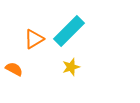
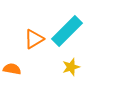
cyan rectangle: moved 2 px left
orange semicircle: moved 2 px left; rotated 18 degrees counterclockwise
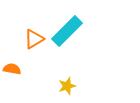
yellow star: moved 4 px left, 19 px down
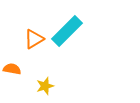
yellow star: moved 22 px left
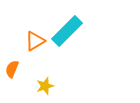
orange triangle: moved 1 px right, 2 px down
orange semicircle: rotated 78 degrees counterclockwise
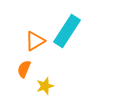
cyan rectangle: rotated 12 degrees counterclockwise
orange semicircle: moved 12 px right
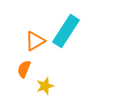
cyan rectangle: moved 1 px left
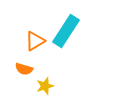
orange semicircle: rotated 96 degrees counterclockwise
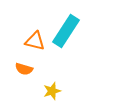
orange triangle: rotated 45 degrees clockwise
yellow star: moved 7 px right, 5 px down
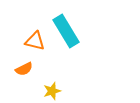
cyan rectangle: rotated 64 degrees counterclockwise
orange semicircle: rotated 42 degrees counterclockwise
